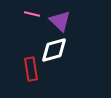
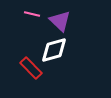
red rectangle: moved 1 px up; rotated 35 degrees counterclockwise
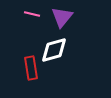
purple triangle: moved 2 px right, 4 px up; rotated 25 degrees clockwise
red rectangle: rotated 35 degrees clockwise
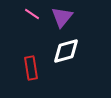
pink line: rotated 21 degrees clockwise
white diamond: moved 12 px right, 1 px down
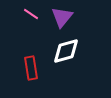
pink line: moved 1 px left
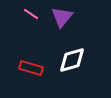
white diamond: moved 6 px right, 9 px down
red rectangle: rotated 65 degrees counterclockwise
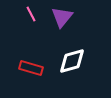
pink line: rotated 28 degrees clockwise
white diamond: moved 1 px down
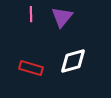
pink line: rotated 28 degrees clockwise
white diamond: moved 1 px right
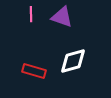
purple triangle: rotated 50 degrees counterclockwise
red rectangle: moved 3 px right, 3 px down
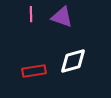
red rectangle: rotated 25 degrees counterclockwise
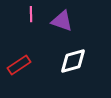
purple triangle: moved 4 px down
red rectangle: moved 15 px left, 6 px up; rotated 25 degrees counterclockwise
